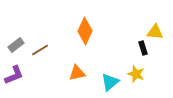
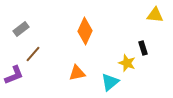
yellow triangle: moved 17 px up
gray rectangle: moved 5 px right, 16 px up
brown line: moved 7 px left, 4 px down; rotated 18 degrees counterclockwise
yellow star: moved 9 px left, 11 px up
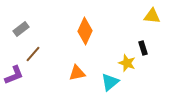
yellow triangle: moved 3 px left, 1 px down
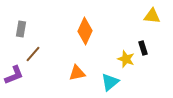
gray rectangle: rotated 42 degrees counterclockwise
yellow star: moved 1 px left, 4 px up
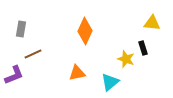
yellow triangle: moved 7 px down
brown line: rotated 24 degrees clockwise
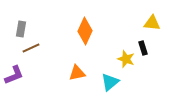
brown line: moved 2 px left, 6 px up
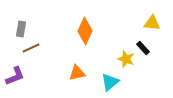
black rectangle: rotated 24 degrees counterclockwise
purple L-shape: moved 1 px right, 1 px down
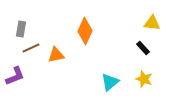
yellow star: moved 18 px right, 20 px down
orange triangle: moved 21 px left, 18 px up
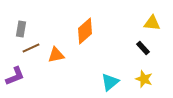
orange diamond: rotated 24 degrees clockwise
